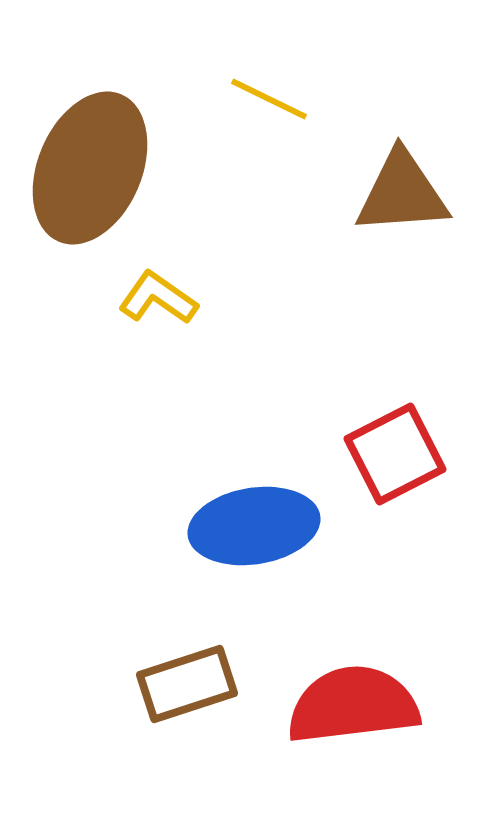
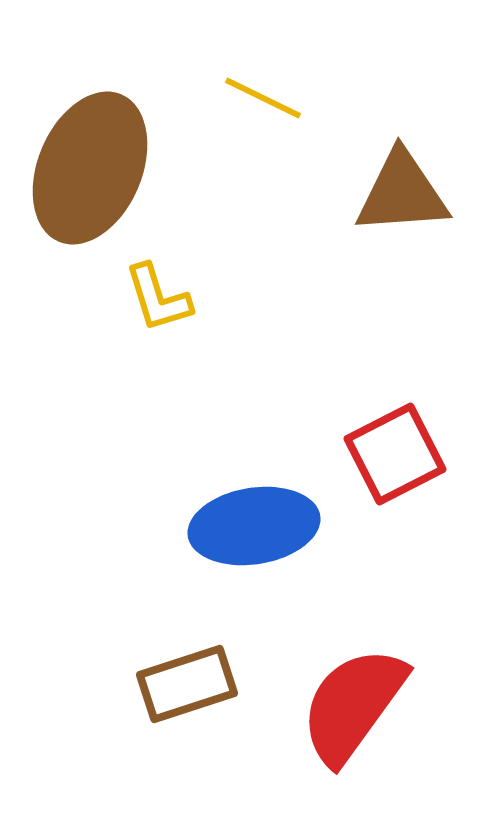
yellow line: moved 6 px left, 1 px up
yellow L-shape: rotated 142 degrees counterclockwise
red semicircle: rotated 47 degrees counterclockwise
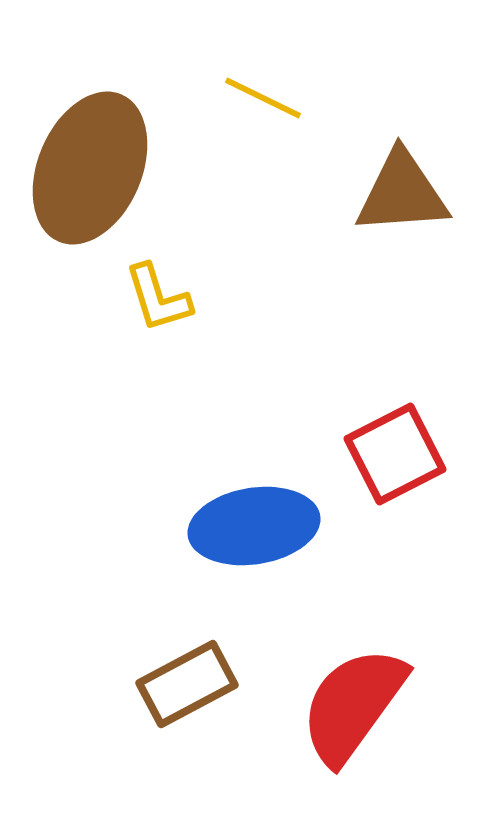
brown rectangle: rotated 10 degrees counterclockwise
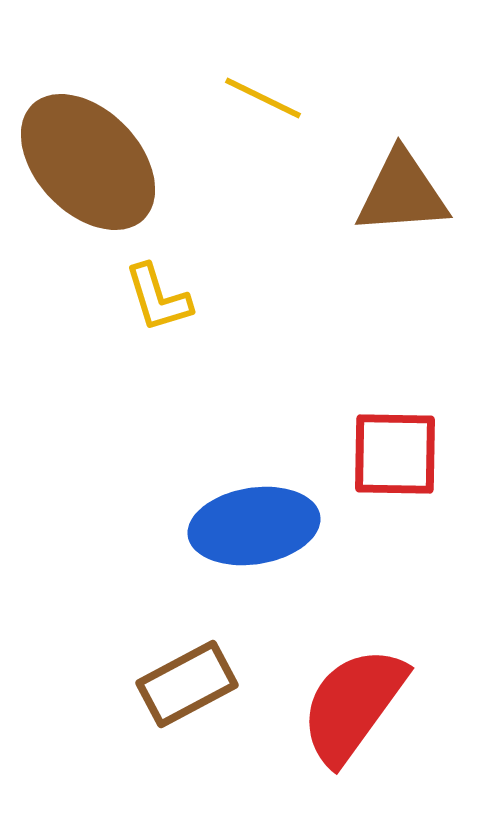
brown ellipse: moved 2 px left, 6 px up; rotated 67 degrees counterclockwise
red square: rotated 28 degrees clockwise
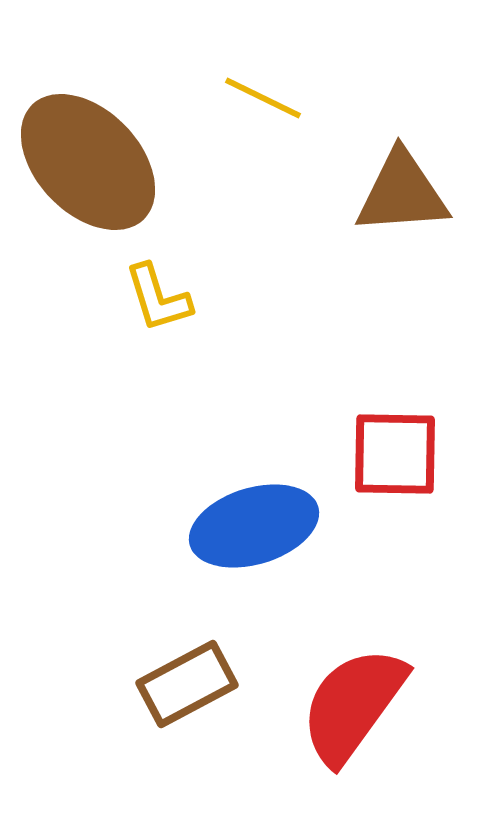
blue ellipse: rotated 8 degrees counterclockwise
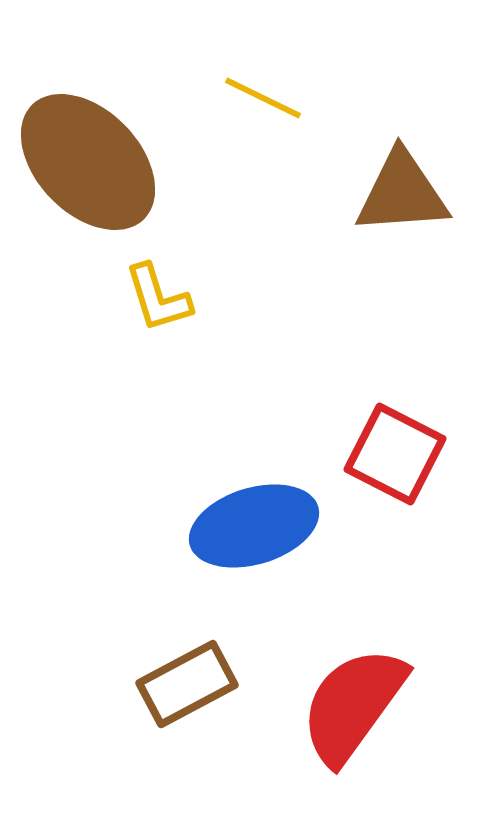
red square: rotated 26 degrees clockwise
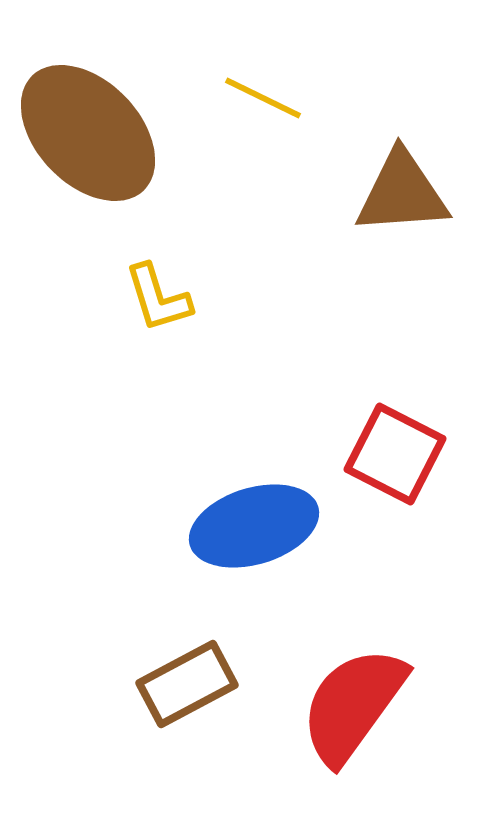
brown ellipse: moved 29 px up
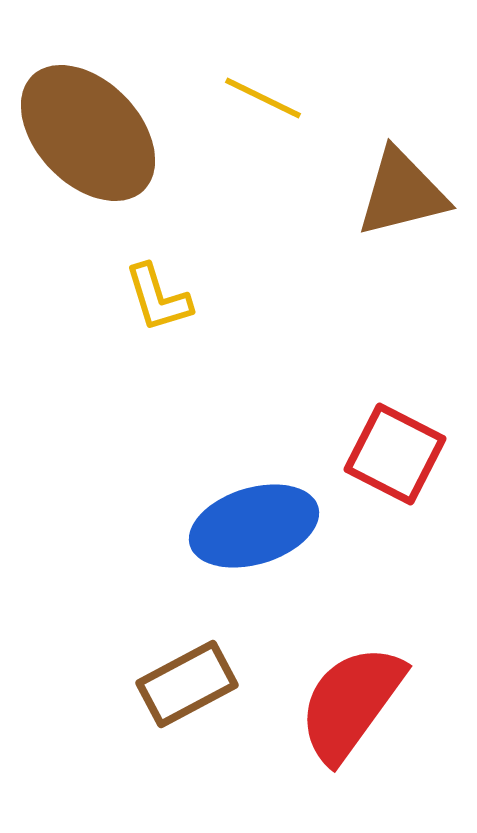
brown triangle: rotated 10 degrees counterclockwise
red semicircle: moved 2 px left, 2 px up
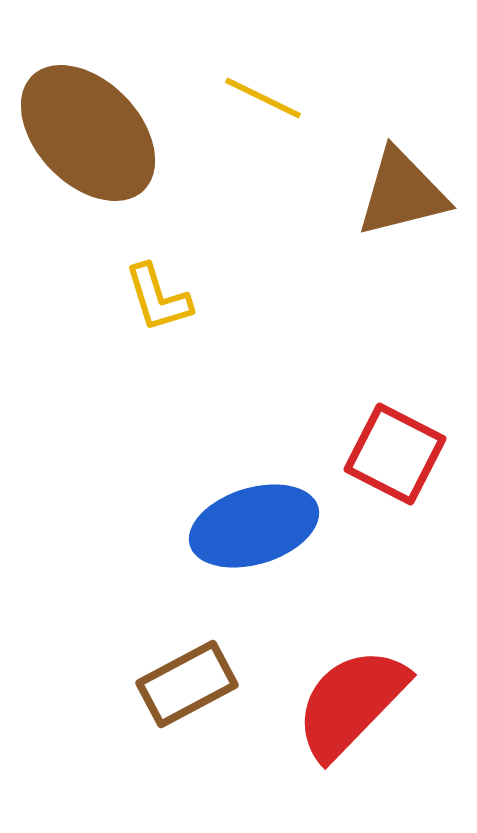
red semicircle: rotated 8 degrees clockwise
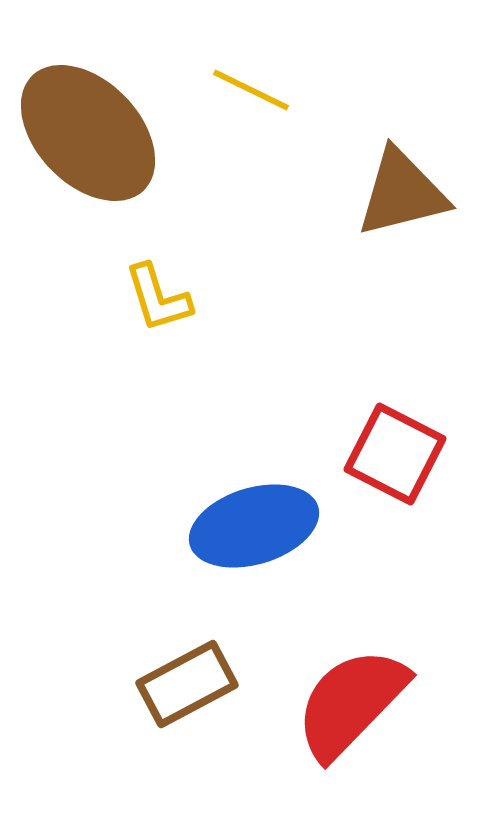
yellow line: moved 12 px left, 8 px up
